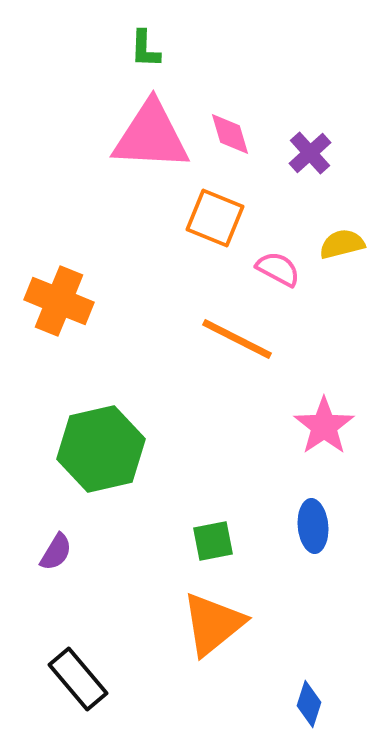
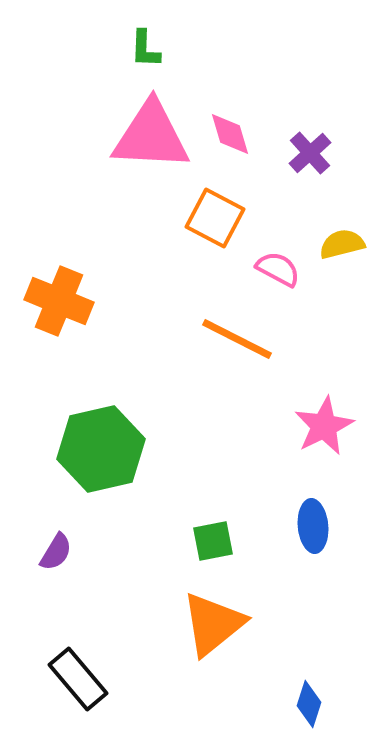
orange square: rotated 6 degrees clockwise
pink star: rotated 8 degrees clockwise
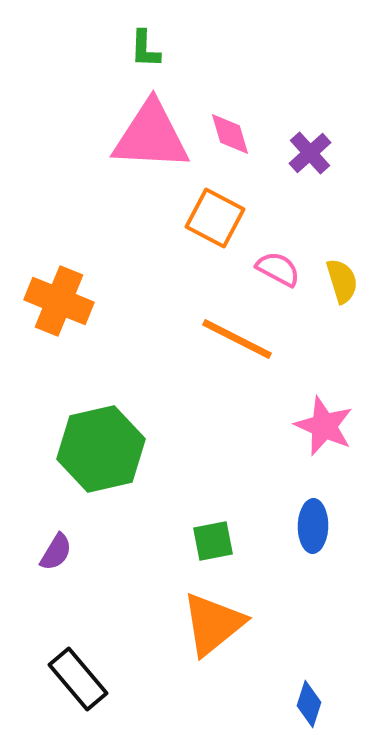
yellow semicircle: moved 37 px down; rotated 87 degrees clockwise
pink star: rotated 22 degrees counterclockwise
blue ellipse: rotated 6 degrees clockwise
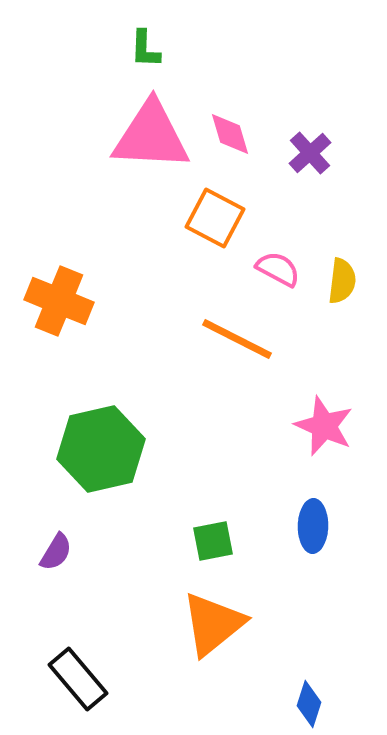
yellow semicircle: rotated 24 degrees clockwise
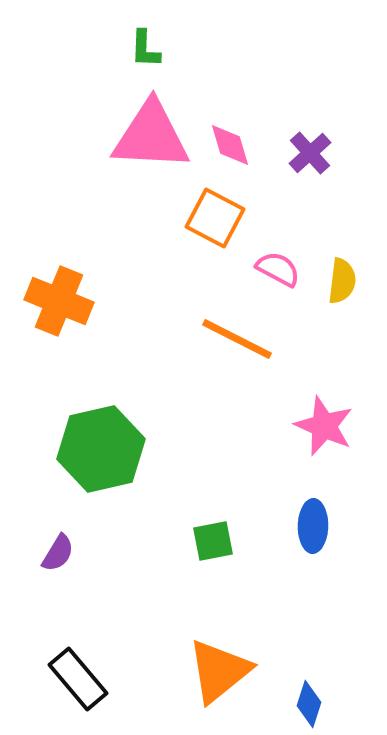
pink diamond: moved 11 px down
purple semicircle: moved 2 px right, 1 px down
orange triangle: moved 6 px right, 47 px down
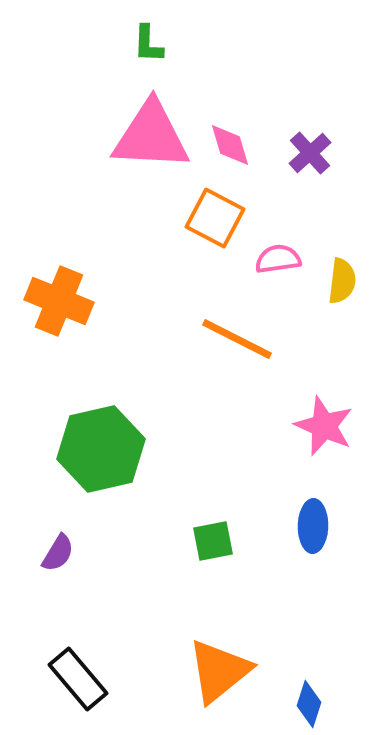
green L-shape: moved 3 px right, 5 px up
pink semicircle: moved 10 px up; rotated 36 degrees counterclockwise
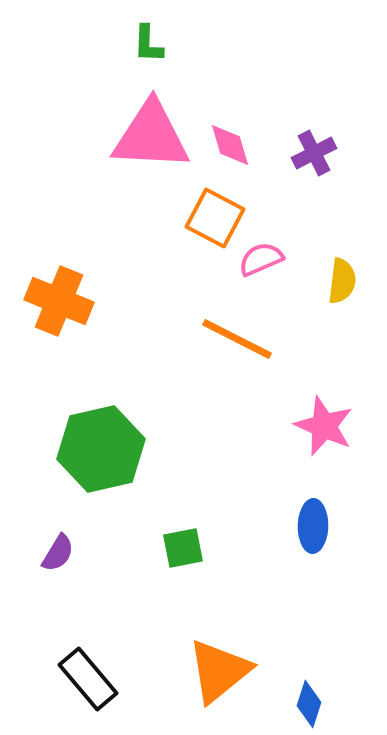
purple cross: moved 4 px right; rotated 15 degrees clockwise
pink semicircle: moved 17 px left; rotated 15 degrees counterclockwise
green square: moved 30 px left, 7 px down
black rectangle: moved 10 px right
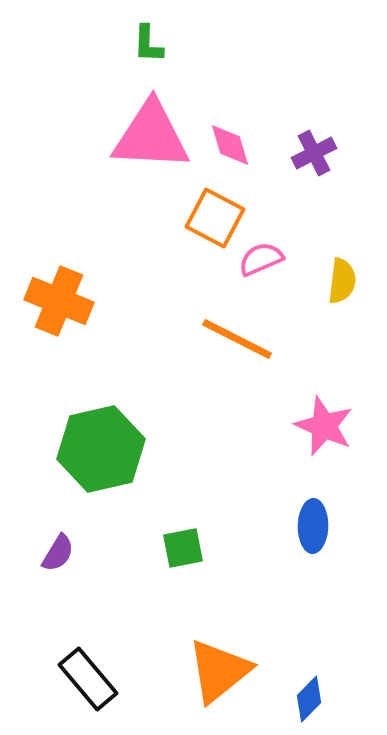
blue diamond: moved 5 px up; rotated 27 degrees clockwise
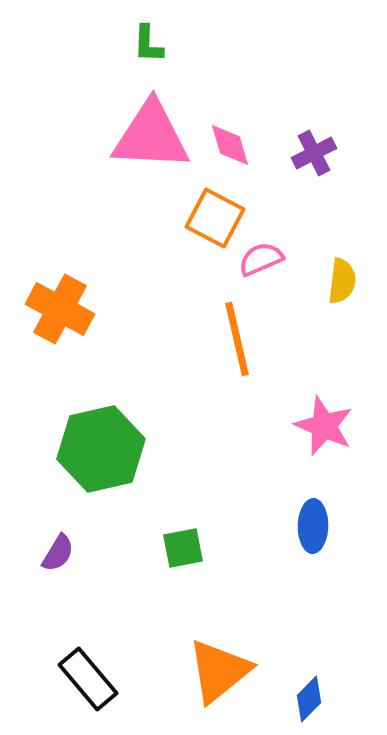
orange cross: moved 1 px right, 8 px down; rotated 6 degrees clockwise
orange line: rotated 50 degrees clockwise
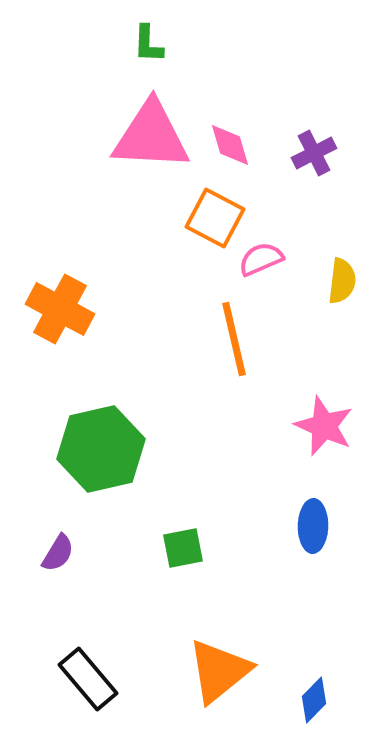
orange line: moved 3 px left
blue diamond: moved 5 px right, 1 px down
